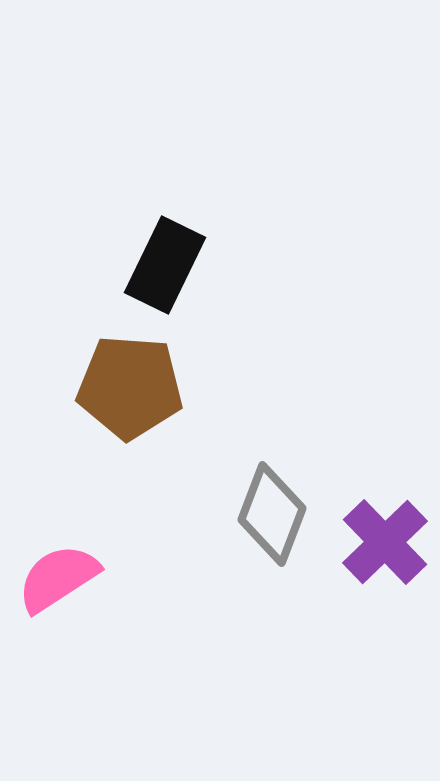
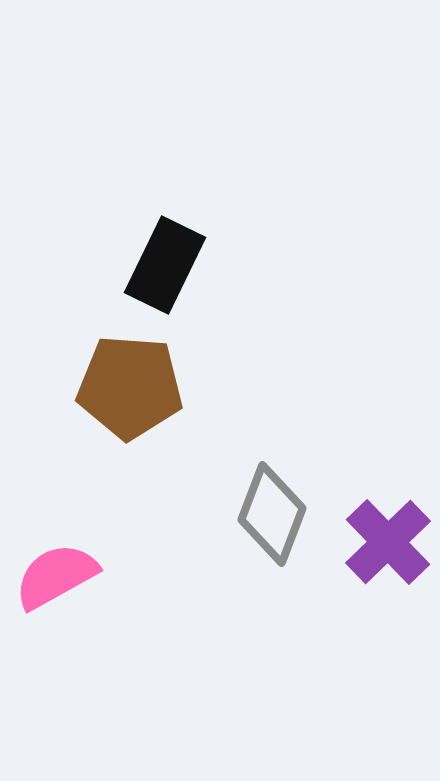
purple cross: moved 3 px right
pink semicircle: moved 2 px left, 2 px up; rotated 4 degrees clockwise
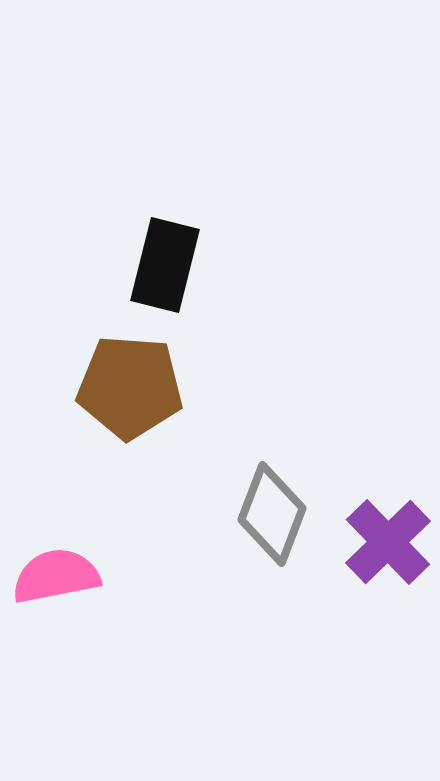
black rectangle: rotated 12 degrees counterclockwise
pink semicircle: rotated 18 degrees clockwise
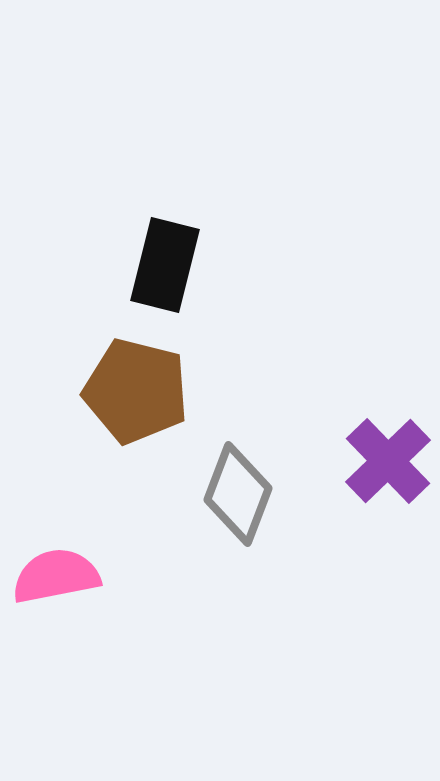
brown pentagon: moved 6 px right, 4 px down; rotated 10 degrees clockwise
gray diamond: moved 34 px left, 20 px up
purple cross: moved 81 px up
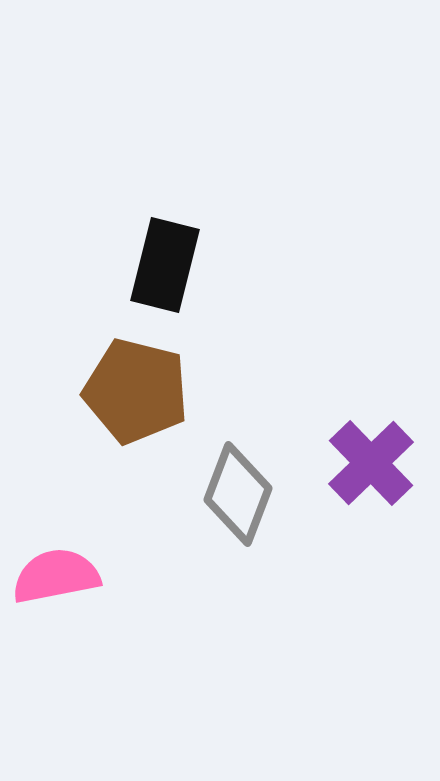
purple cross: moved 17 px left, 2 px down
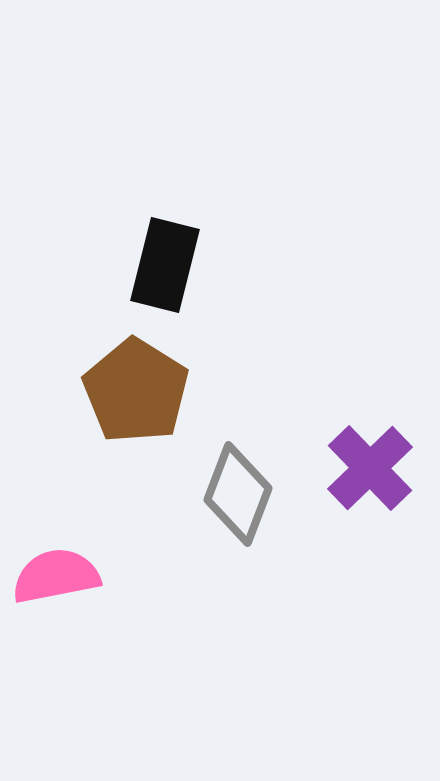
brown pentagon: rotated 18 degrees clockwise
purple cross: moved 1 px left, 5 px down
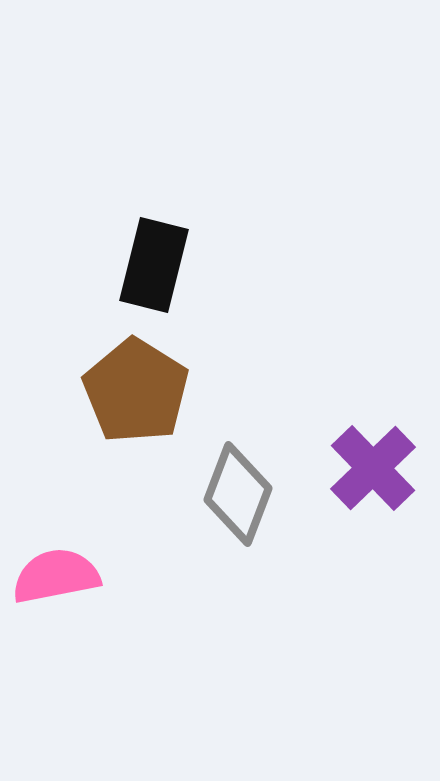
black rectangle: moved 11 px left
purple cross: moved 3 px right
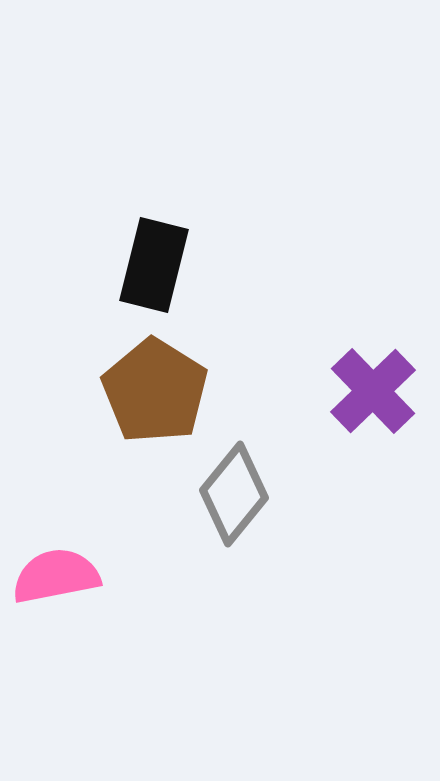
brown pentagon: moved 19 px right
purple cross: moved 77 px up
gray diamond: moved 4 px left; rotated 18 degrees clockwise
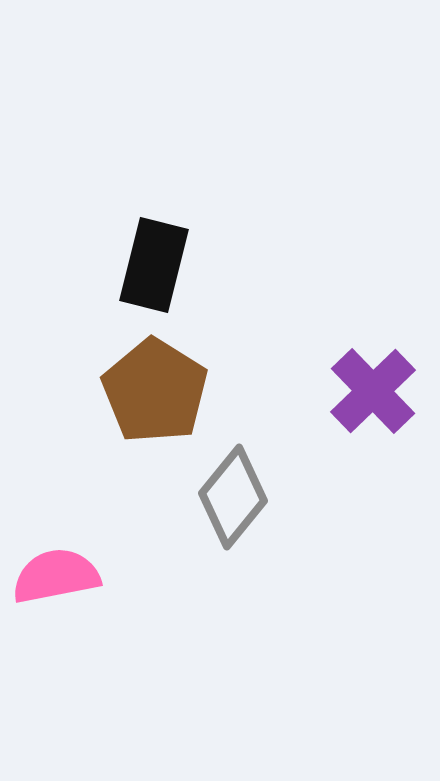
gray diamond: moved 1 px left, 3 px down
